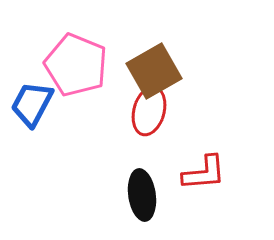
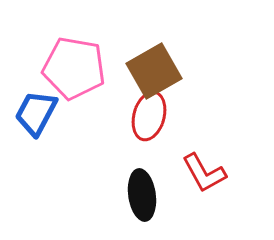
pink pentagon: moved 2 px left, 3 px down; rotated 12 degrees counterclockwise
blue trapezoid: moved 4 px right, 9 px down
red ellipse: moved 5 px down
red L-shape: rotated 66 degrees clockwise
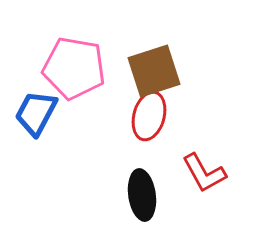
brown square: rotated 12 degrees clockwise
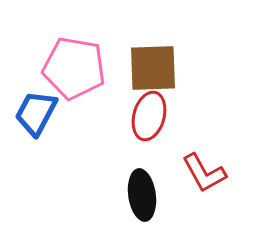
brown square: moved 1 px left, 3 px up; rotated 16 degrees clockwise
